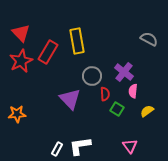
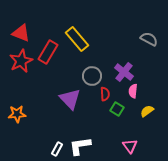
red triangle: rotated 24 degrees counterclockwise
yellow rectangle: moved 2 px up; rotated 30 degrees counterclockwise
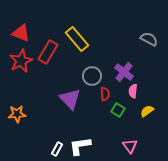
green square: moved 1 px right, 1 px down
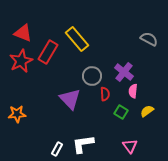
red triangle: moved 2 px right
green square: moved 3 px right, 2 px down
white L-shape: moved 3 px right, 2 px up
